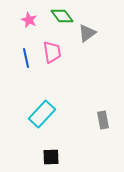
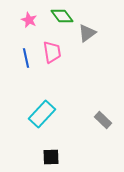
gray rectangle: rotated 36 degrees counterclockwise
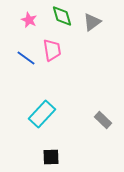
green diamond: rotated 20 degrees clockwise
gray triangle: moved 5 px right, 11 px up
pink trapezoid: moved 2 px up
blue line: rotated 42 degrees counterclockwise
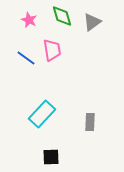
gray rectangle: moved 13 px left, 2 px down; rotated 48 degrees clockwise
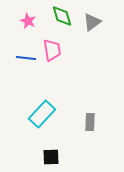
pink star: moved 1 px left, 1 px down
blue line: rotated 30 degrees counterclockwise
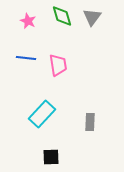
gray triangle: moved 5 px up; rotated 18 degrees counterclockwise
pink trapezoid: moved 6 px right, 15 px down
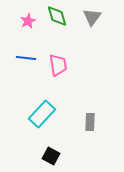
green diamond: moved 5 px left
pink star: rotated 21 degrees clockwise
black square: moved 1 px up; rotated 30 degrees clockwise
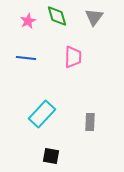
gray triangle: moved 2 px right
pink trapezoid: moved 15 px right, 8 px up; rotated 10 degrees clockwise
black square: rotated 18 degrees counterclockwise
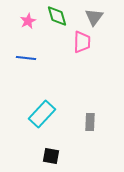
pink trapezoid: moved 9 px right, 15 px up
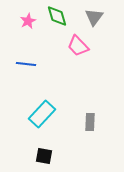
pink trapezoid: moved 4 px left, 4 px down; rotated 135 degrees clockwise
blue line: moved 6 px down
black square: moved 7 px left
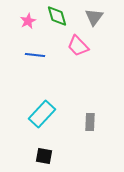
blue line: moved 9 px right, 9 px up
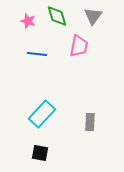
gray triangle: moved 1 px left, 1 px up
pink star: rotated 28 degrees counterclockwise
pink trapezoid: moved 1 px right; rotated 125 degrees counterclockwise
blue line: moved 2 px right, 1 px up
black square: moved 4 px left, 3 px up
